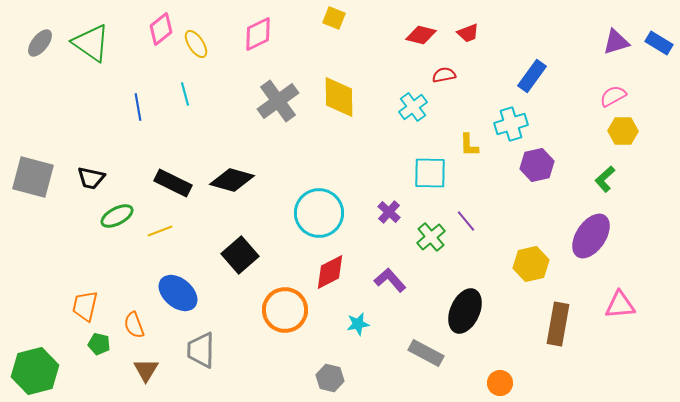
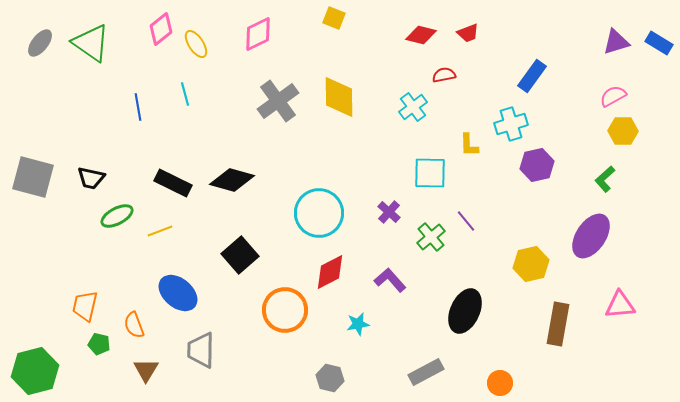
gray rectangle at (426, 353): moved 19 px down; rotated 56 degrees counterclockwise
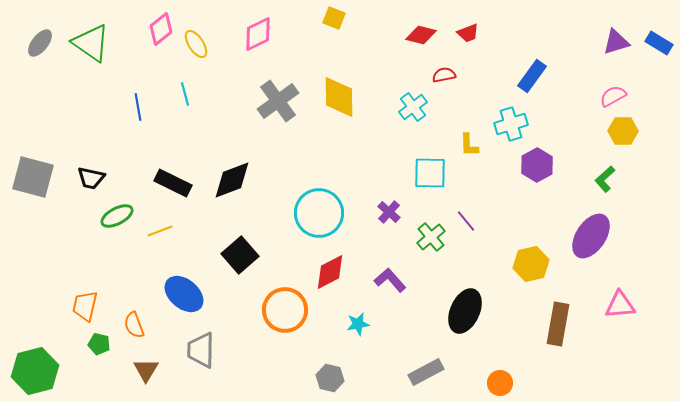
purple hexagon at (537, 165): rotated 16 degrees counterclockwise
black diamond at (232, 180): rotated 36 degrees counterclockwise
blue ellipse at (178, 293): moved 6 px right, 1 px down
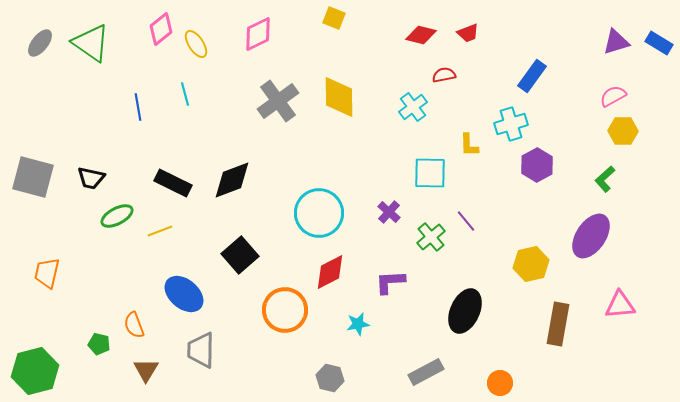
purple L-shape at (390, 280): moved 2 px down; rotated 52 degrees counterclockwise
orange trapezoid at (85, 306): moved 38 px left, 33 px up
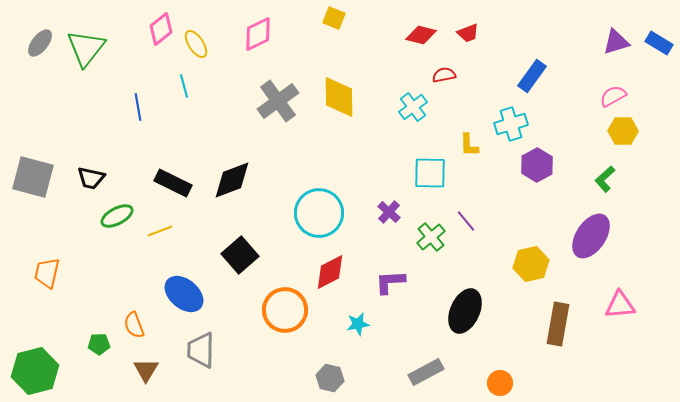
green triangle at (91, 43): moved 5 px left, 5 px down; rotated 33 degrees clockwise
cyan line at (185, 94): moved 1 px left, 8 px up
green pentagon at (99, 344): rotated 15 degrees counterclockwise
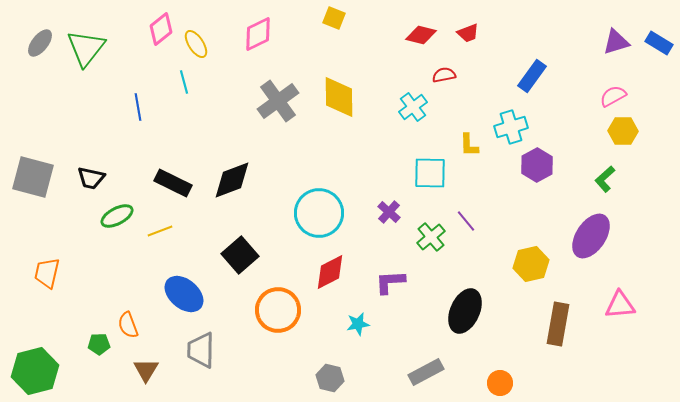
cyan line at (184, 86): moved 4 px up
cyan cross at (511, 124): moved 3 px down
orange circle at (285, 310): moved 7 px left
orange semicircle at (134, 325): moved 6 px left
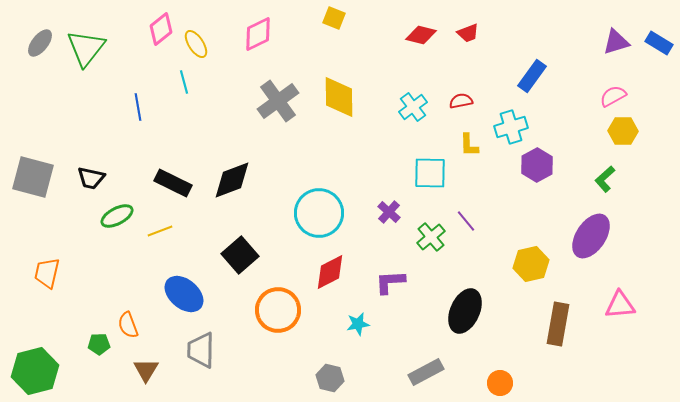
red semicircle at (444, 75): moved 17 px right, 26 px down
